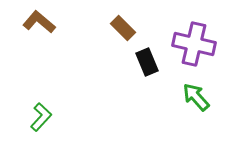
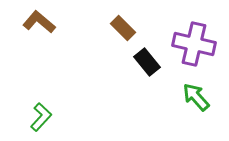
black rectangle: rotated 16 degrees counterclockwise
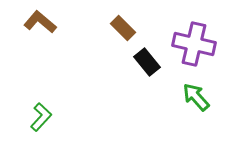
brown L-shape: moved 1 px right
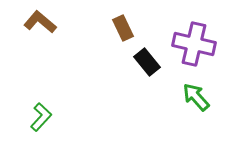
brown rectangle: rotated 20 degrees clockwise
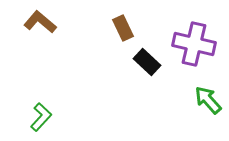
black rectangle: rotated 8 degrees counterclockwise
green arrow: moved 12 px right, 3 px down
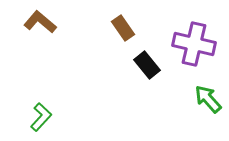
brown rectangle: rotated 10 degrees counterclockwise
black rectangle: moved 3 px down; rotated 8 degrees clockwise
green arrow: moved 1 px up
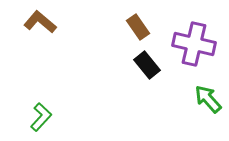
brown rectangle: moved 15 px right, 1 px up
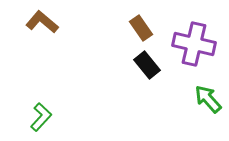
brown L-shape: moved 2 px right
brown rectangle: moved 3 px right, 1 px down
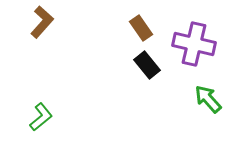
brown L-shape: rotated 92 degrees clockwise
green L-shape: rotated 8 degrees clockwise
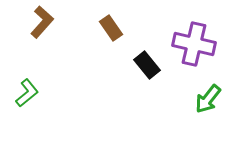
brown rectangle: moved 30 px left
green arrow: rotated 100 degrees counterclockwise
green L-shape: moved 14 px left, 24 px up
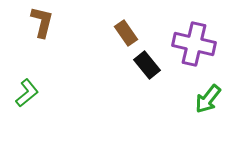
brown L-shape: rotated 28 degrees counterclockwise
brown rectangle: moved 15 px right, 5 px down
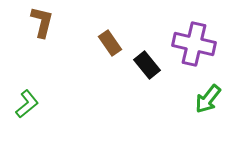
brown rectangle: moved 16 px left, 10 px down
green L-shape: moved 11 px down
